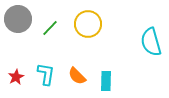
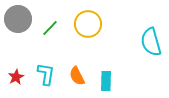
orange semicircle: rotated 18 degrees clockwise
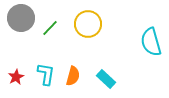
gray circle: moved 3 px right, 1 px up
orange semicircle: moved 4 px left; rotated 138 degrees counterclockwise
cyan rectangle: moved 2 px up; rotated 48 degrees counterclockwise
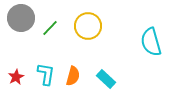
yellow circle: moved 2 px down
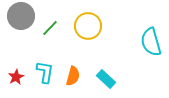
gray circle: moved 2 px up
cyan L-shape: moved 1 px left, 2 px up
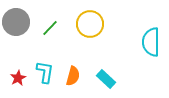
gray circle: moved 5 px left, 6 px down
yellow circle: moved 2 px right, 2 px up
cyan semicircle: rotated 16 degrees clockwise
red star: moved 2 px right, 1 px down
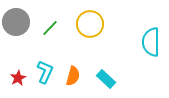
cyan L-shape: rotated 15 degrees clockwise
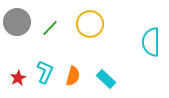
gray circle: moved 1 px right
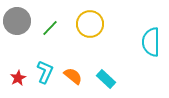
gray circle: moved 1 px up
orange semicircle: rotated 66 degrees counterclockwise
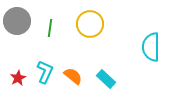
green line: rotated 36 degrees counterclockwise
cyan semicircle: moved 5 px down
